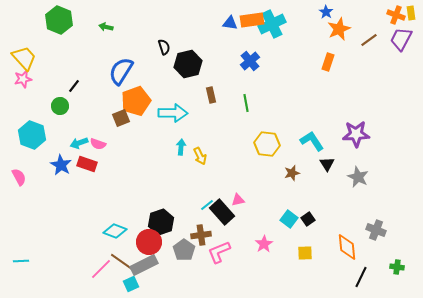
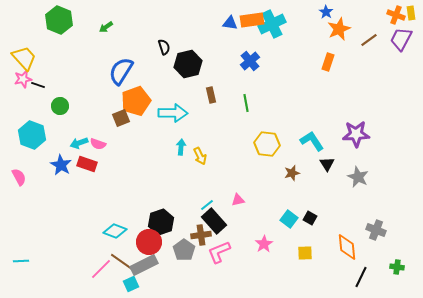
green arrow at (106, 27): rotated 48 degrees counterclockwise
black line at (74, 86): moved 36 px left, 1 px up; rotated 72 degrees clockwise
black rectangle at (222, 212): moved 8 px left, 9 px down
black square at (308, 219): moved 2 px right, 1 px up; rotated 24 degrees counterclockwise
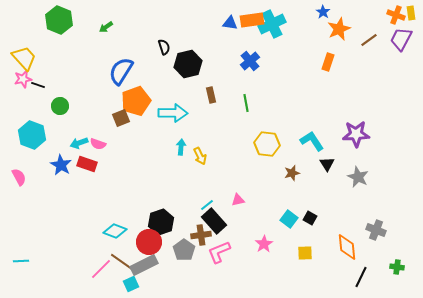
blue star at (326, 12): moved 3 px left
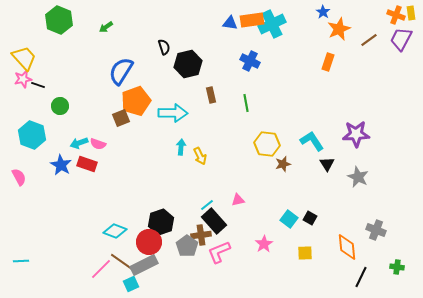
blue cross at (250, 61): rotated 24 degrees counterclockwise
brown star at (292, 173): moved 9 px left, 9 px up
gray pentagon at (184, 250): moved 3 px right, 4 px up
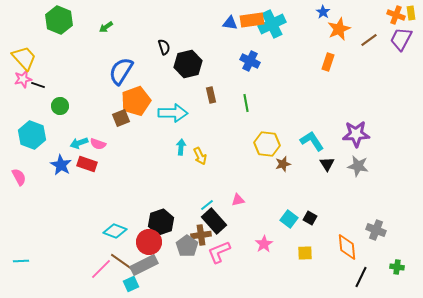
gray star at (358, 177): moved 11 px up; rotated 15 degrees counterclockwise
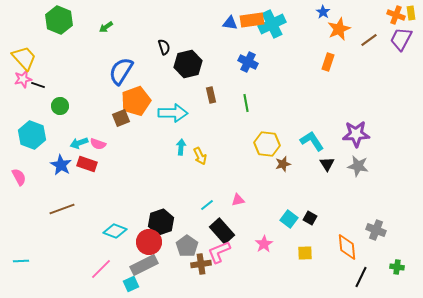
blue cross at (250, 61): moved 2 px left, 1 px down
black rectangle at (214, 221): moved 8 px right, 10 px down
brown cross at (201, 235): moved 29 px down
brown line at (122, 262): moved 60 px left, 53 px up; rotated 55 degrees counterclockwise
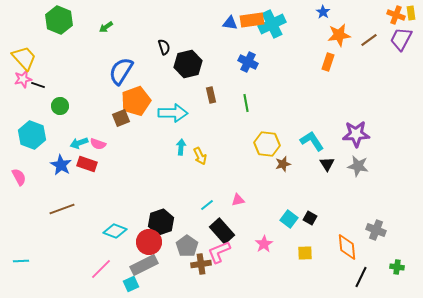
orange star at (339, 29): moved 6 px down; rotated 15 degrees clockwise
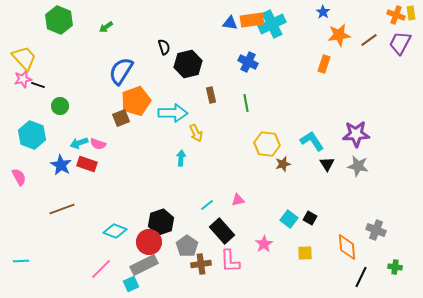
purple trapezoid at (401, 39): moved 1 px left, 4 px down
orange rectangle at (328, 62): moved 4 px left, 2 px down
cyan arrow at (181, 147): moved 11 px down
yellow arrow at (200, 156): moved 4 px left, 23 px up
pink L-shape at (219, 252): moved 11 px right, 9 px down; rotated 70 degrees counterclockwise
green cross at (397, 267): moved 2 px left
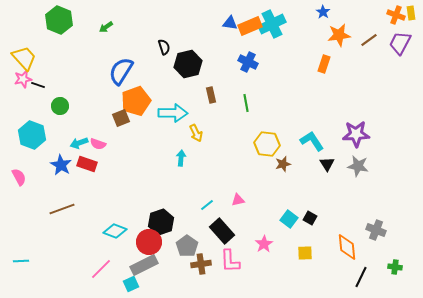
orange rectangle at (252, 20): moved 2 px left, 6 px down; rotated 15 degrees counterclockwise
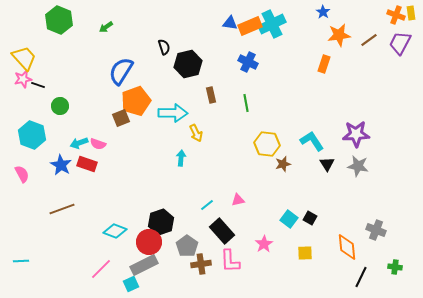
pink semicircle at (19, 177): moved 3 px right, 3 px up
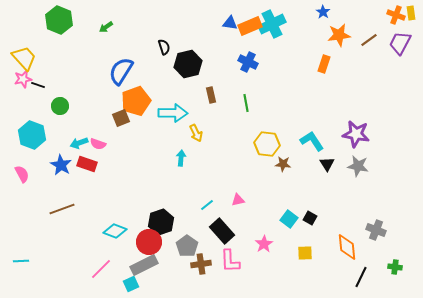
purple star at (356, 134): rotated 12 degrees clockwise
brown star at (283, 164): rotated 21 degrees clockwise
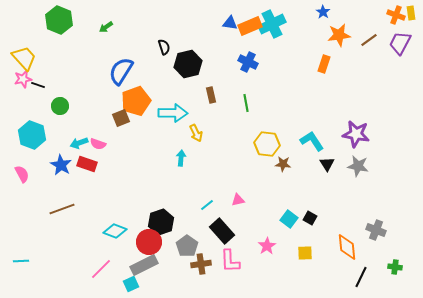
pink star at (264, 244): moved 3 px right, 2 px down
